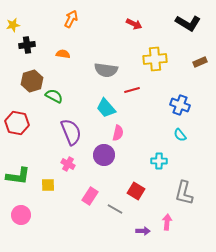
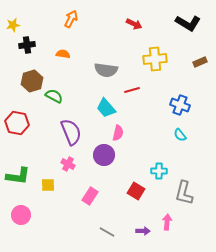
cyan cross: moved 10 px down
gray line: moved 8 px left, 23 px down
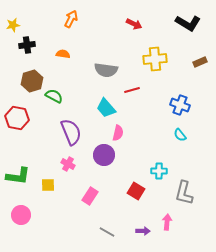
red hexagon: moved 5 px up
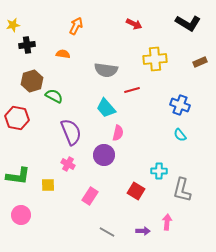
orange arrow: moved 5 px right, 7 px down
gray L-shape: moved 2 px left, 3 px up
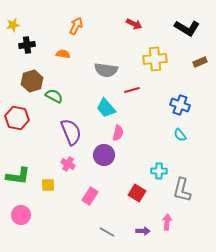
black L-shape: moved 1 px left, 5 px down
red square: moved 1 px right, 2 px down
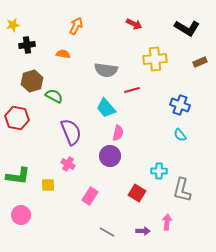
purple circle: moved 6 px right, 1 px down
